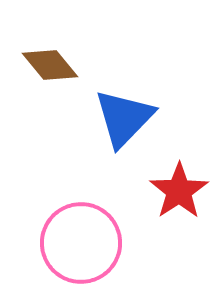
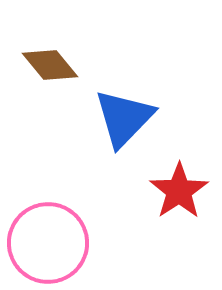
pink circle: moved 33 px left
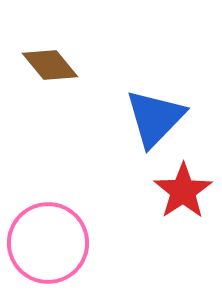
blue triangle: moved 31 px right
red star: moved 4 px right
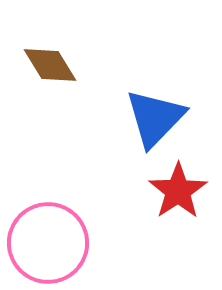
brown diamond: rotated 8 degrees clockwise
red star: moved 5 px left
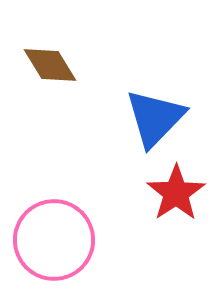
red star: moved 2 px left, 2 px down
pink circle: moved 6 px right, 3 px up
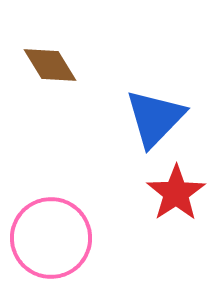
pink circle: moved 3 px left, 2 px up
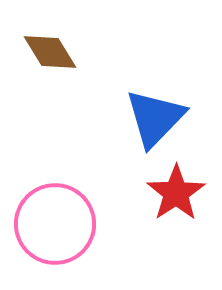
brown diamond: moved 13 px up
pink circle: moved 4 px right, 14 px up
